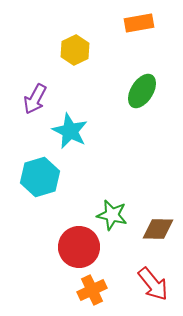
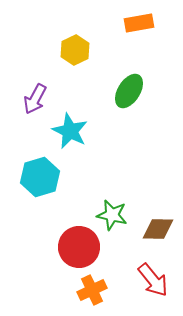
green ellipse: moved 13 px left
red arrow: moved 4 px up
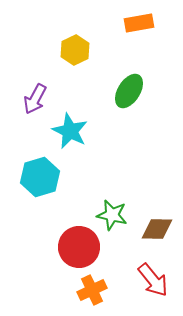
brown diamond: moved 1 px left
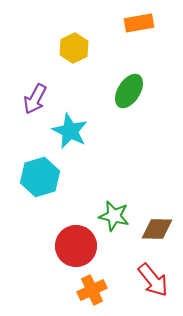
yellow hexagon: moved 1 px left, 2 px up
green star: moved 2 px right, 1 px down
red circle: moved 3 px left, 1 px up
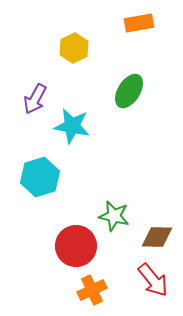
cyan star: moved 2 px right, 5 px up; rotated 15 degrees counterclockwise
brown diamond: moved 8 px down
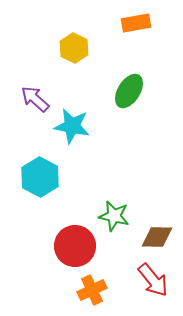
orange rectangle: moved 3 px left
yellow hexagon: rotated 8 degrees counterclockwise
purple arrow: rotated 104 degrees clockwise
cyan hexagon: rotated 15 degrees counterclockwise
red circle: moved 1 px left
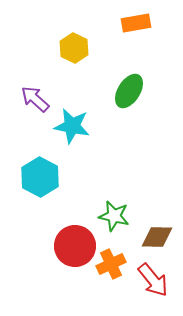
orange cross: moved 19 px right, 26 px up
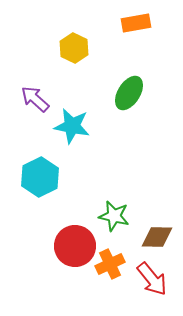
green ellipse: moved 2 px down
cyan hexagon: rotated 6 degrees clockwise
orange cross: moved 1 px left
red arrow: moved 1 px left, 1 px up
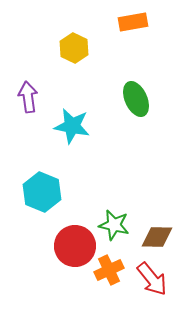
orange rectangle: moved 3 px left, 1 px up
green ellipse: moved 7 px right, 6 px down; rotated 56 degrees counterclockwise
purple arrow: moved 7 px left, 2 px up; rotated 40 degrees clockwise
cyan hexagon: moved 2 px right, 15 px down; rotated 12 degrees counterclockwise
green star: moved 9 px down
orange cross: moved 1 px left, 6 px down
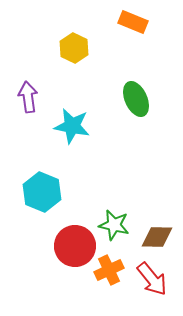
orange rectangle: rotated 32 degrees clockwise
